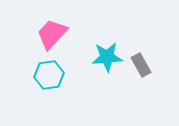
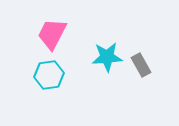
pink trapezoid: rotated 16 degrees counterclockwise
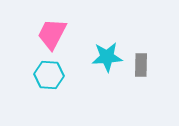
gray rectangle: rotated 30 degrees clockwise
cyan hexagon: rotated 12 degrees clockwise
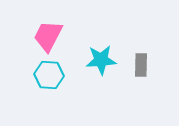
pink trapezoid: moved 4 px left, 2 px down
cyan star: moved 6 px left, 3 px down
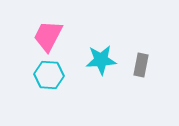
gray rectangle: rotated 10 degrees clockwise
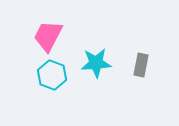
cyan star: moved 5 px left, 3 px down
cyan hexagon: moved 3 px right; rotated 16 degrees clockwise
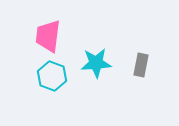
pink trapezoid: rotated 20 degrees counterclockwise
cyan hexagon: moved 1 px down
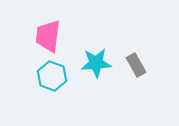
gray rectangle: moved 5 px left; rotated 40 degrees counterclockwise
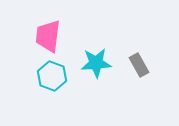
gray rectangle: moved 3 px right
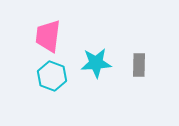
gray rectangle: rotated 30 degrees clockwise
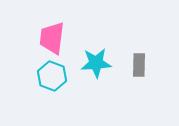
pink trapezoid: moved 4 px right, 2 px down
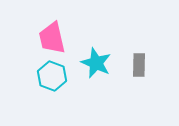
pink trapezoid: rotated 20 degrees counterclockwise
cyan star: rotated 28 degrees clockwise
